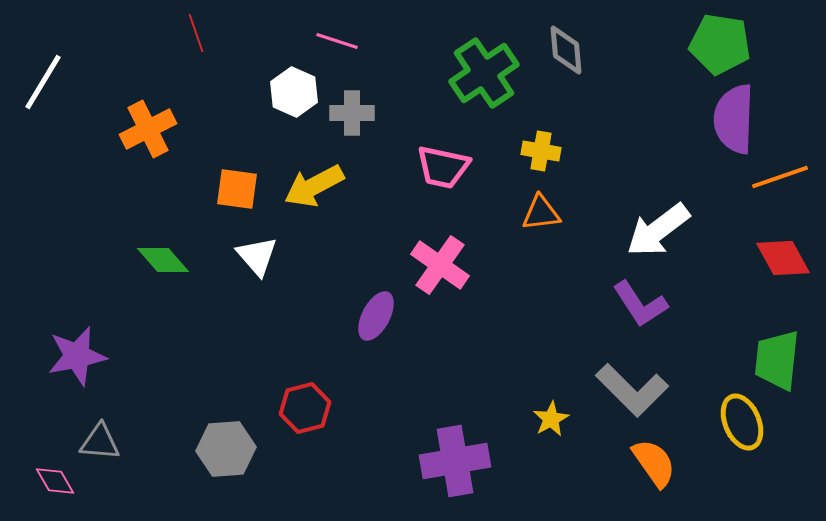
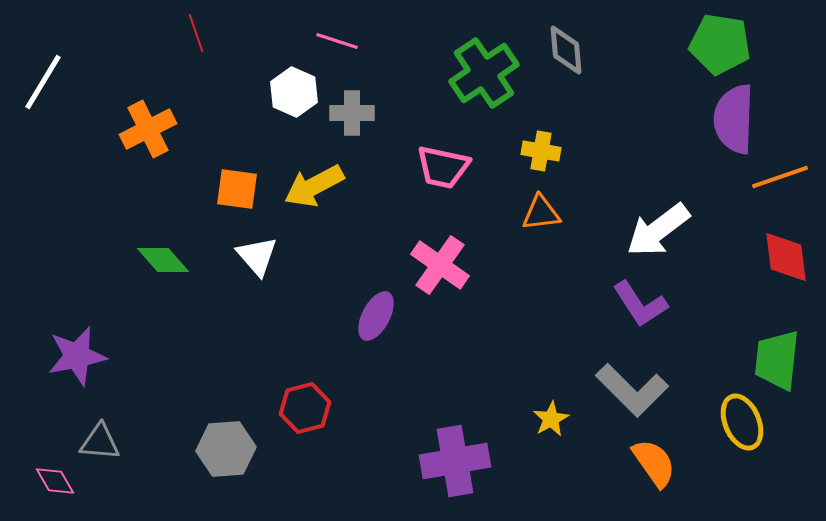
red diamond: moved 3 px right, 1 px up; rotated 22 degrees clockwise
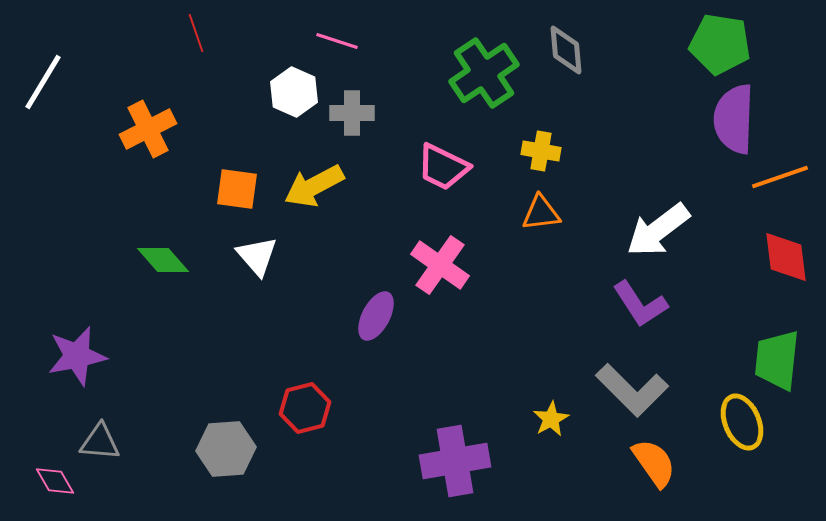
pink trapezoid: rotated 14 degrees clockwise
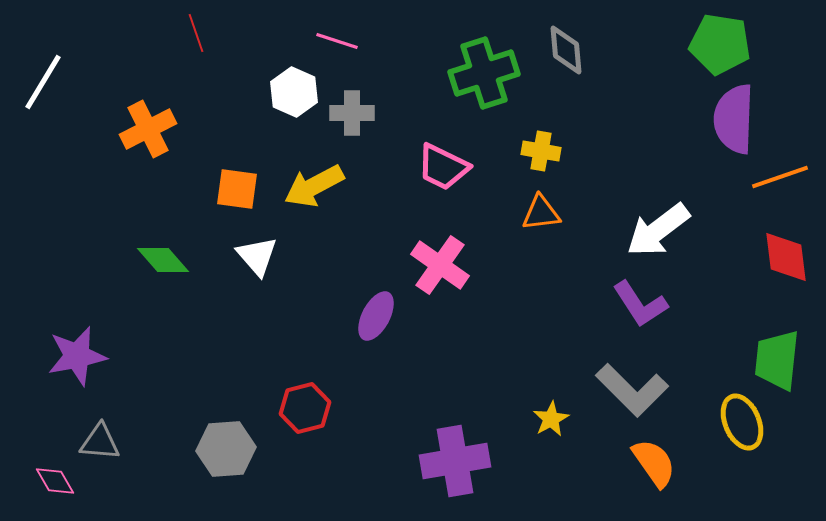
green cross: rotated 16 degrees clockwise
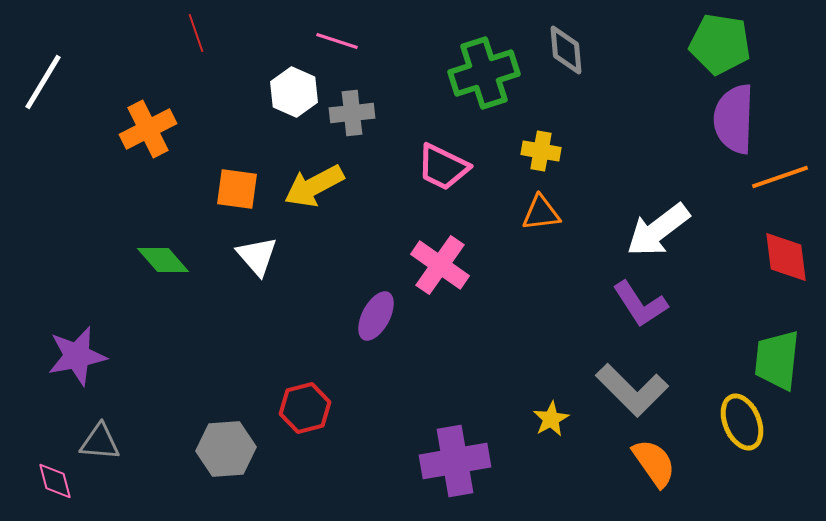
gray cross: rotated 6 degrees counterclockwise
pink diamond: rotated 15 degrees clockwise
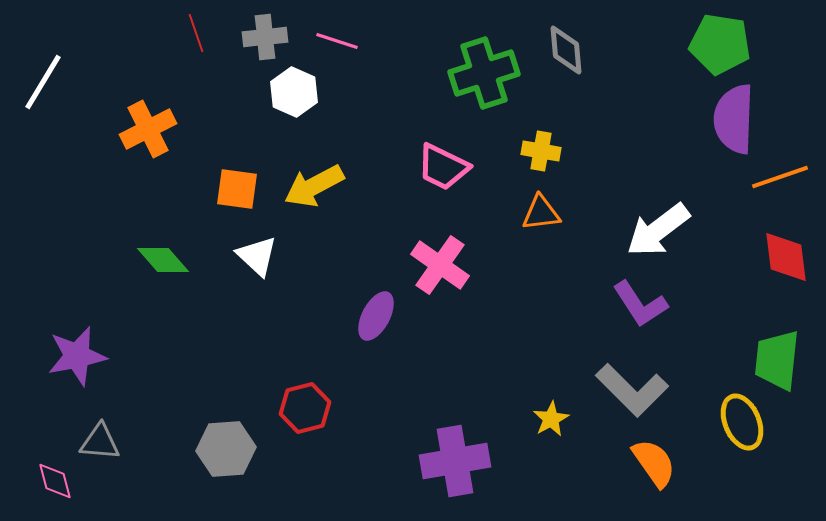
gray cross: moved 87 px left, 76 px up
white triangle: rotated 6 degrees counterclockwise
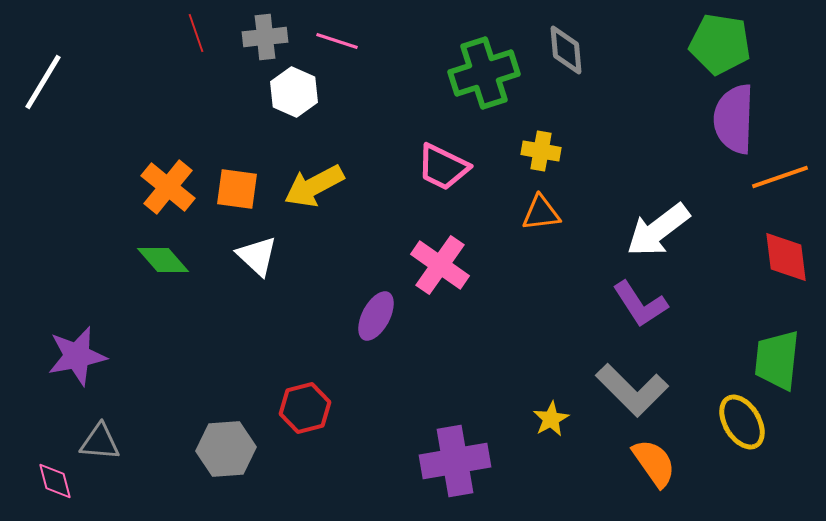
orange cross: moved 20 px right, 58 px down; rotated 24 degrees counterclockwise
yellow ellipse: rotated 8 degrees counterclockwise
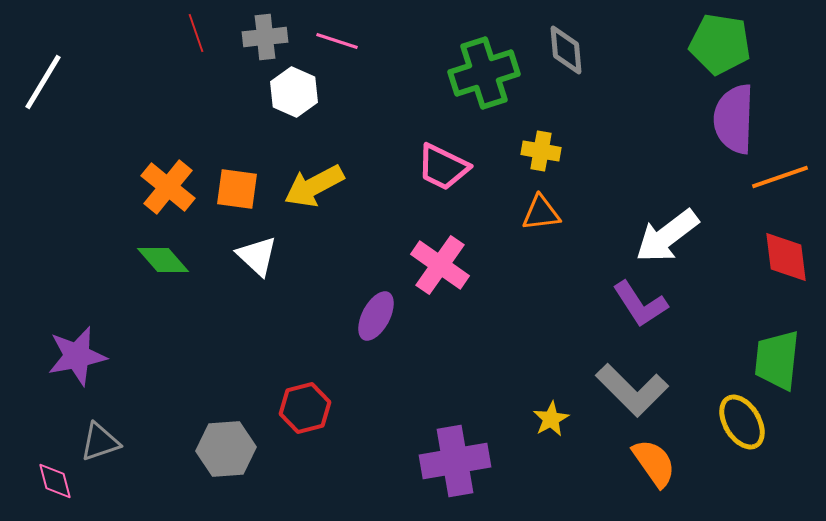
white arrow: moved 9 px right, 6 px down
gray triangle: rotated 24 degrees counterclockwise
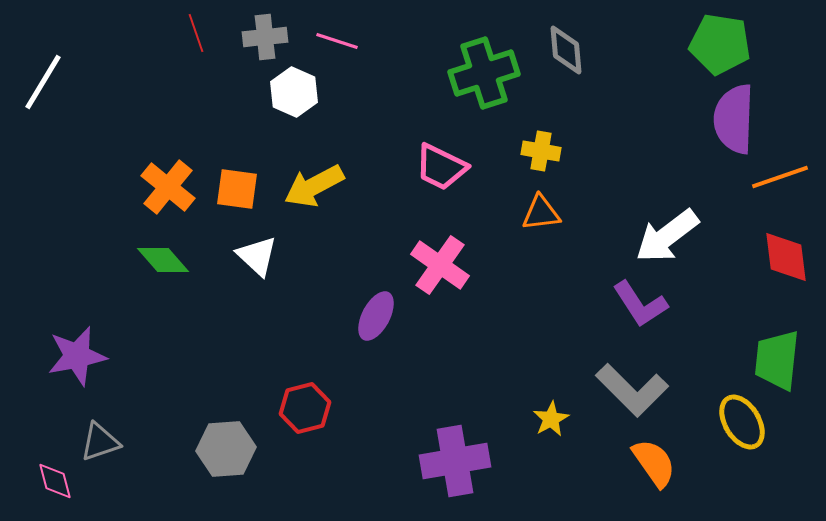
pink trapezoid: moved 2 px left
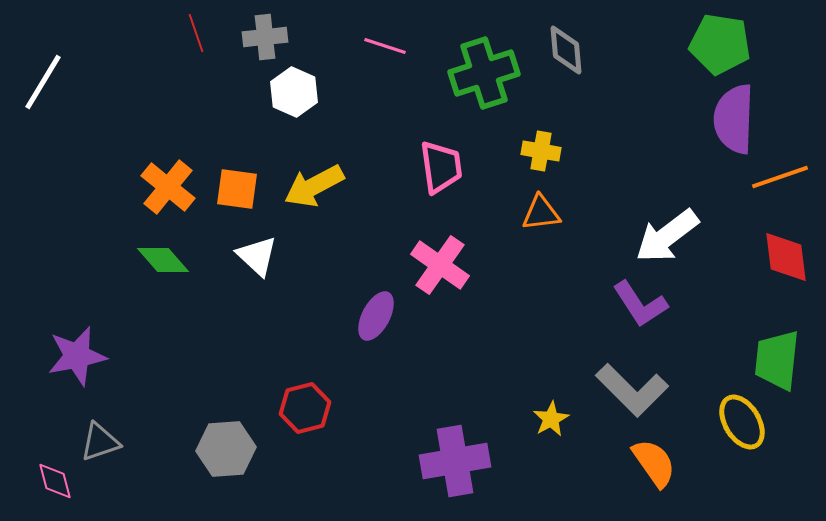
pink line: moved 48 px right, 5 px down
pink trapezoid: rotated 124 degrees counterclockwise
